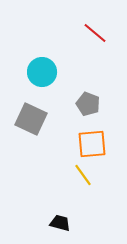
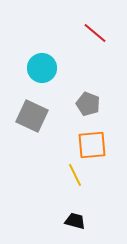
cyan circle: moved 4 px up
gray square: moved 1 px right, 3 px up
orange square: moved 1 px down
yellow line: moved 8 px left; rotated 10 degrees clockwise
black trapezoid: moved 15 px right, 2 px up
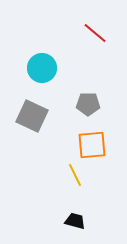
gray pentagon: rotated 20 degrees counterclockwise
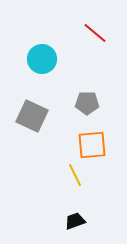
cyan circle: moved 9 px up
gray pentagon: moved 1 px left, 1 px up
black trapezoid: rotated 35 degrees counterclockwise
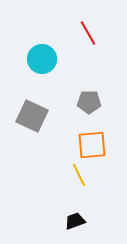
red line: moved 7 px left; rotated 20 degrees clockwise
gray pentagon: moved 2 px right, 1 px up
yellow line: moved 4 px right
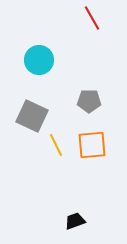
red line: moved 4 px right, 15 px up
cyan circle: moved 3 px left, 1 px down
gray pentagon: moved 1 px up
yellow line: moved 23 px left, 30 px up
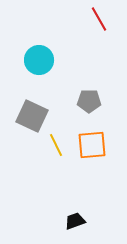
red line: moved 7 px right, 1 px down
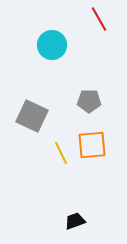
cyan circle: moved 13 px right, 15 px up
yellow line: moved 5 px right, 8 px down
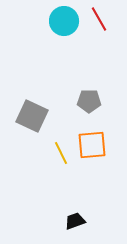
cyan circle: moved 12 px right, 24 px up
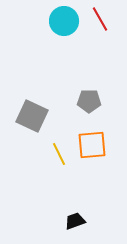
red line: moved 1 px right
yellow line: moved 2 px left, 1 px down
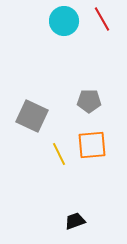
red line: moved 2 px right
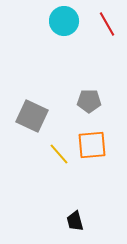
red line: moved 5 px right, 5 px down
yellow line: rotated 15 degrees counterclockwise
black trapezoid: rotated 85 degrees counterclockwise
